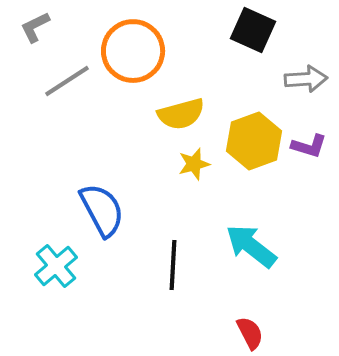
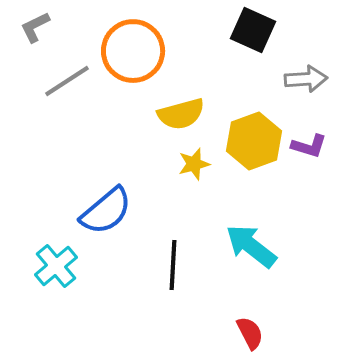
blue semicircle: moved 4 px right, 1 px down; rotated 78 degrees clockwise
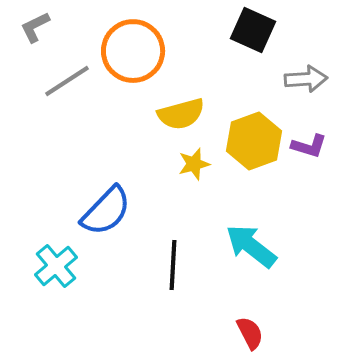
blue semicircle: rotated 6 degrees counterclockwise
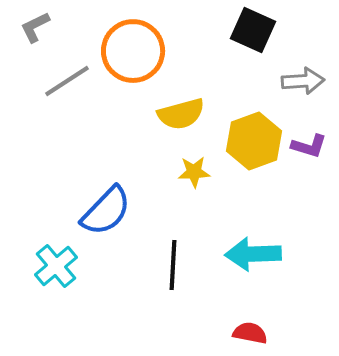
gray arrow: moved 3 px left, 2 px down
yellow star: moved 8 px down; rotated 12 degrees clockwise
cyan arrow: moved 2 px right, 8 px down; rotated 40 degrees counterclockwise
red semicircle: rotated 52 degrees counterclockwise
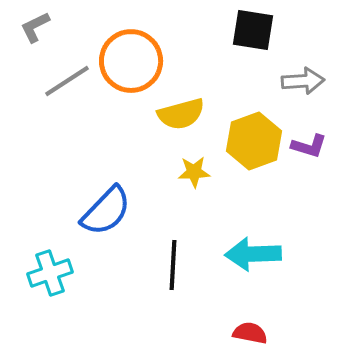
black square: rotated 15 degrees counterclockwise
orange circle: moved 2 px left, 10 px down
cyan cross: moved 6 px left, 7 px down; rotated 21 degrees clockwise
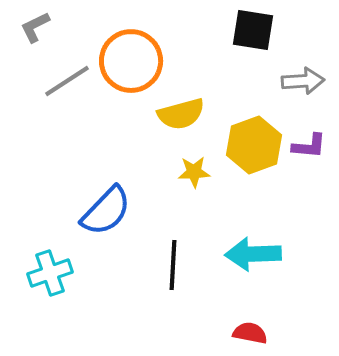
yellow hexagon: moved 4 px down
purple L-shape: rotated 12 degrees counterclockwise
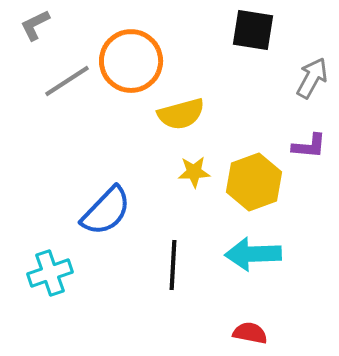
gray L-shape: moved 2 px up
gray arrow: moved 9 px right, 3 px up; rotated 57 degrees counterclockwise
yellow hexagon: moved 37 px down
